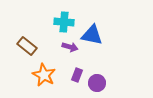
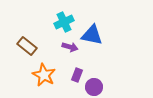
cyan cross: rotated 30 degrees counterclockwise
purple circle: moved 3 px left, 4 px down
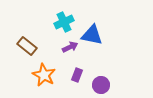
purple arrow: rotated 42 degrees counterclockwise
purple circle: moved 7 px right, 2 px up
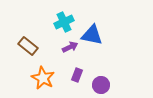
brown rectangle: moved 1 px right
orange star: moved 1 px left, 3 px down
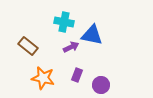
cyan cross: rotated 36 degrees clockwise
purple arrow: moved 1 px right
orange star: rotated 15 degrees counterclockwise
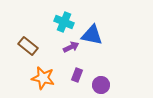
cyan cross: rotated 12 degrees clockwise
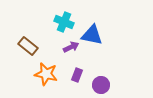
orange star: moved 3 px right, 4 px up
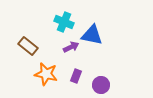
purple rectangle: moved 1 px left, 1 px down
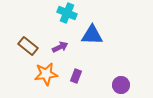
cyan cross: moved 3 px right, 9 px up
blue triangle: rotated 10 degrees counterclockwise
purple arrow: moved 11 px left
orange star: rotated 20 degrees counterclockwise
purple circle: moved 20 px right
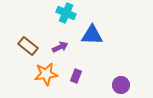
cyan cross: moved 1 px left
